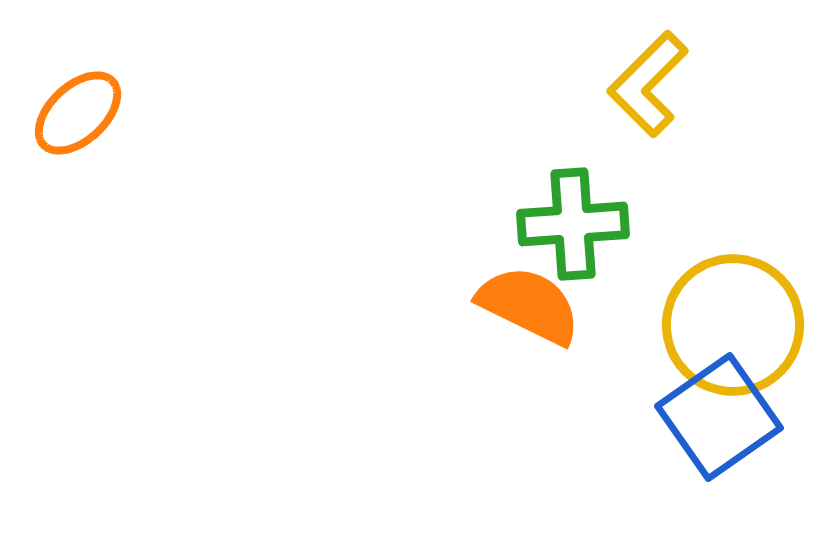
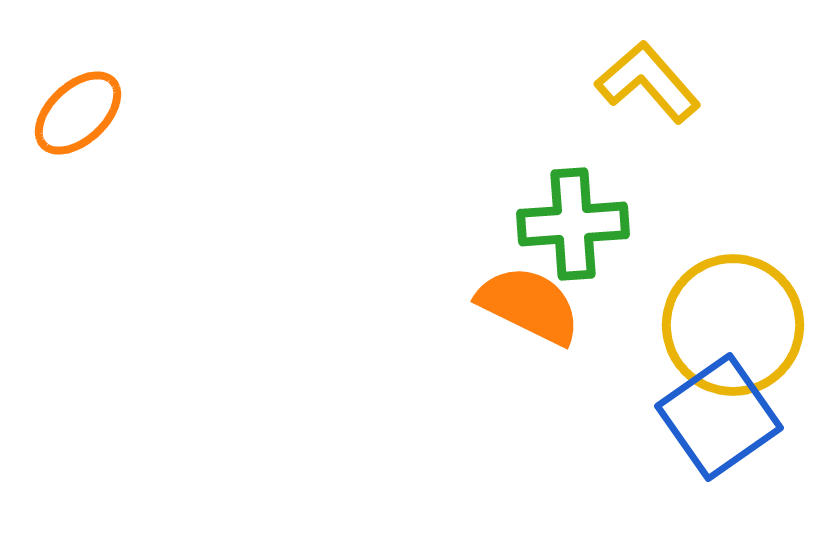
yellow L-shape: moved 2 px up; rotated 94 degrees clockwise
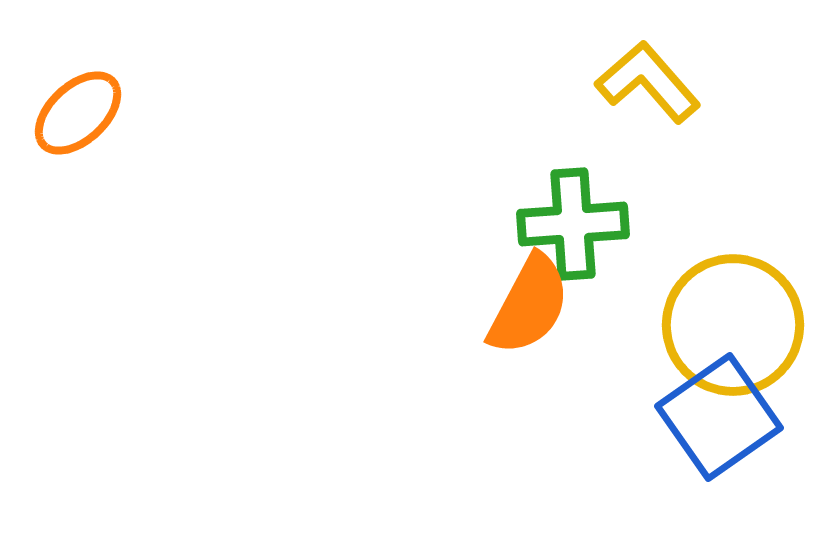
orange semicircle: rotated 92 degrees clockwise
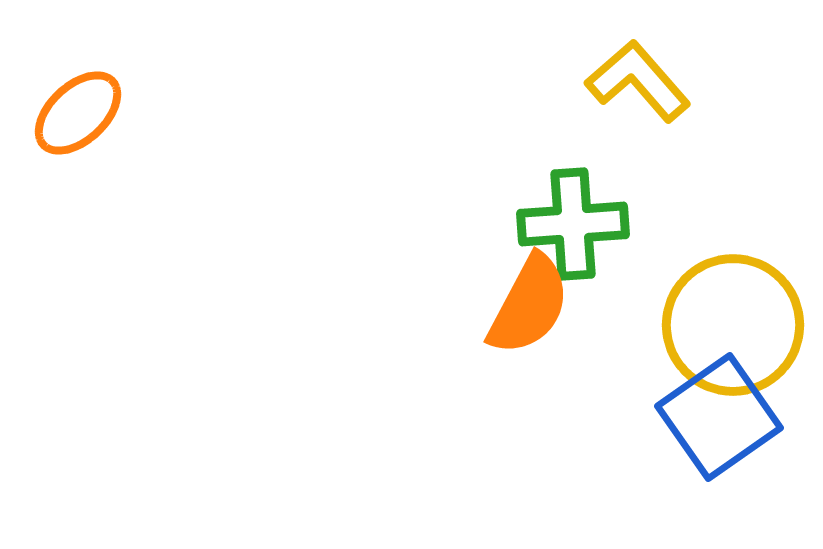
yellow L-shape: moved 10 px left, 1 px up
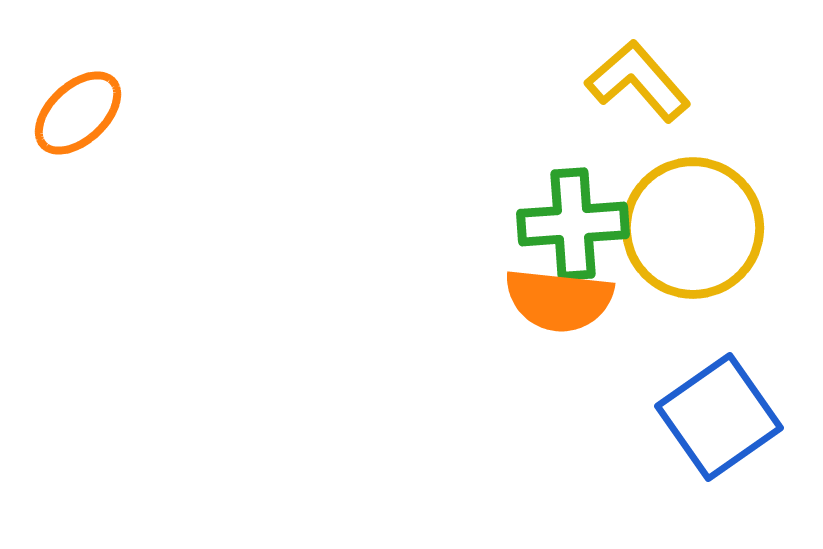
orange semicircle: moved 30 px right, 5 px up; rotated 68 degrees clockwise
yellow circle: moved 40 px left, 97 px up
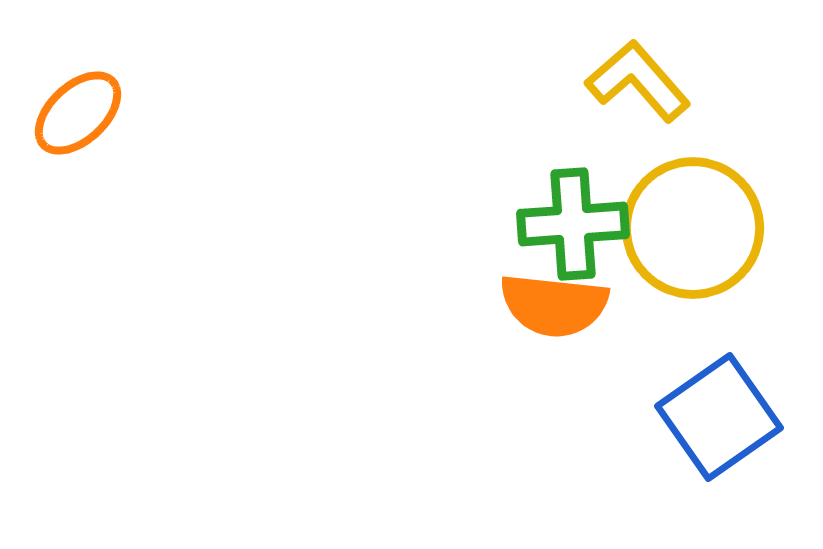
orange semicircle: moved 5 px left, 5 px down
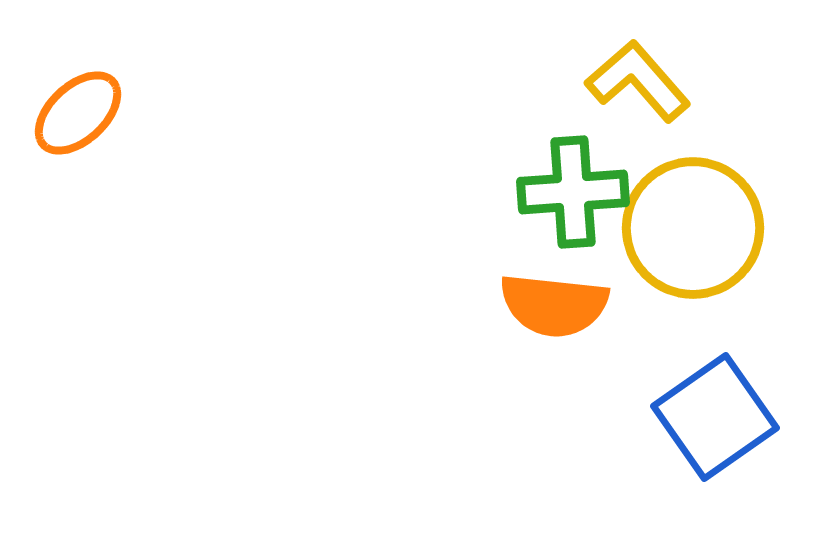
green cross: moved 32 px up
blue square: moved 4 px left
